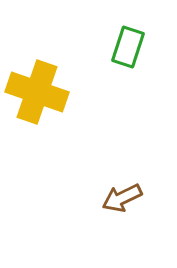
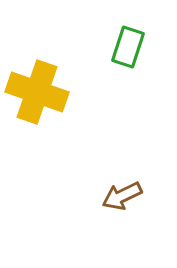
brown arrow: moved 2 px up
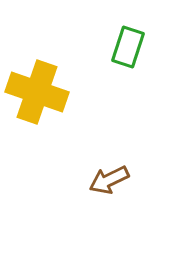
brown arrow: moved 13 px left, 16 px up
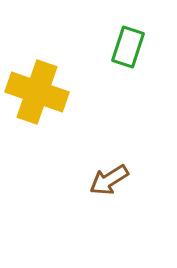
brown arrow: rotated 6 degrees counterclockwise
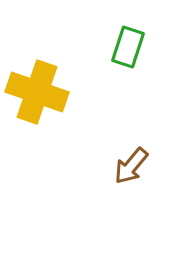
brown arrow: moved 22 px right, 14 px up; rotated 18 degrees counterclockwise
